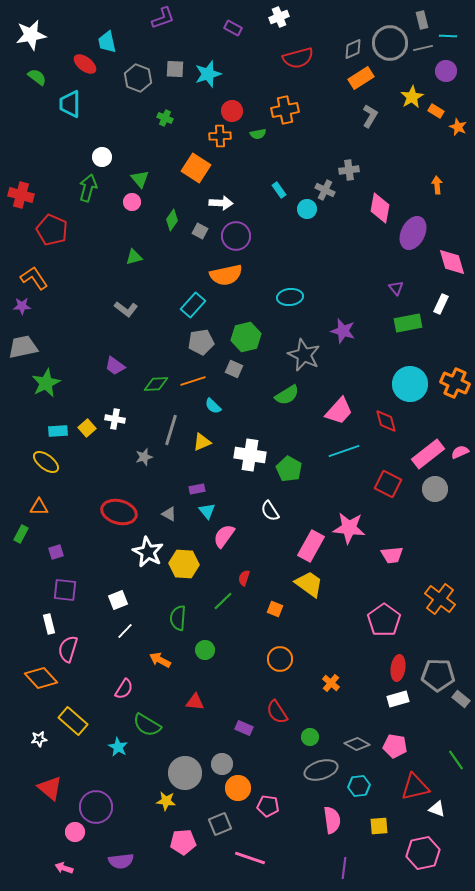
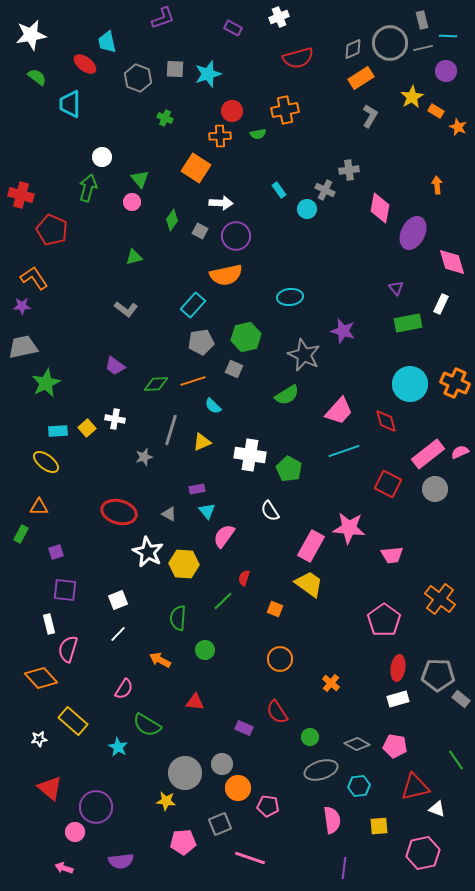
white line at (125, 631): moved 7 px left, 3 px down
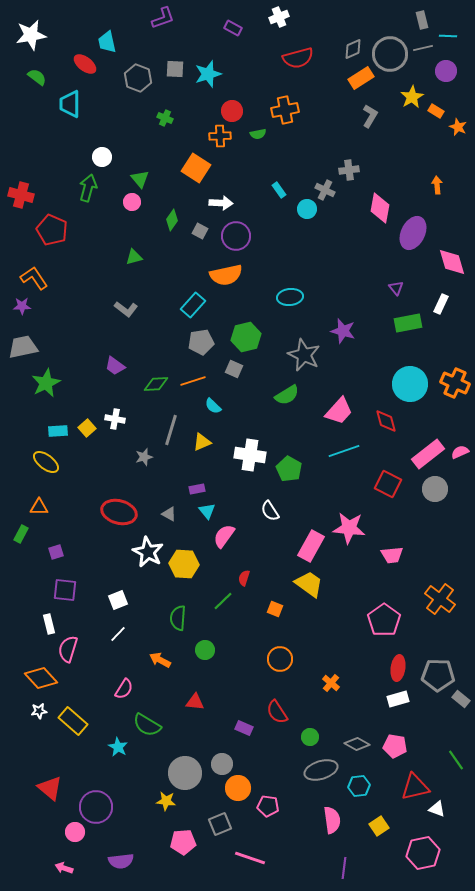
gray circle at (390, 43): moved 11 px down
white star at (39, 739): moved 28 px up
yellow square at (379, 826): rotated 30 degrees counterclockwise
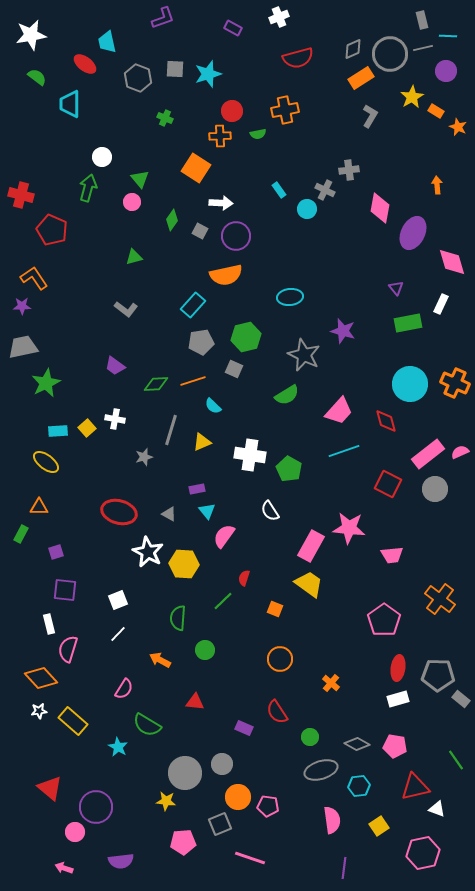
orange circle at (238, 788): moved 9 px down
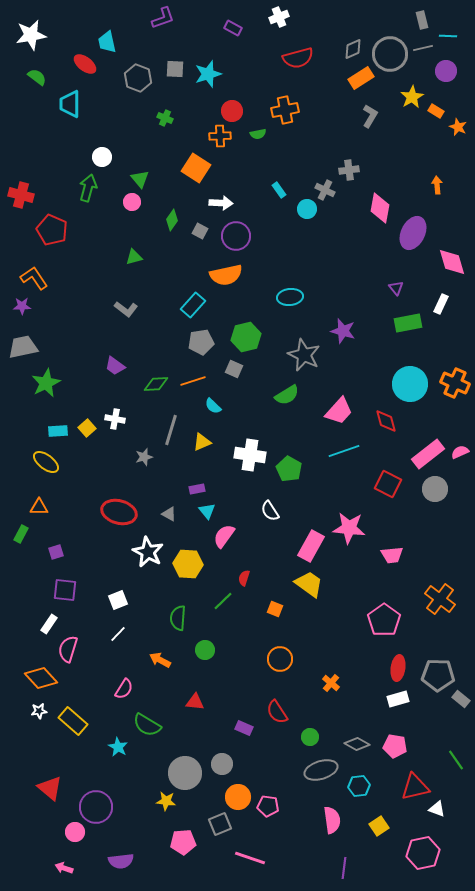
yellow hexagon at (184, 564): moved 4 px right
white rectangle at (49, 624): rotated 48 degrees clockwise
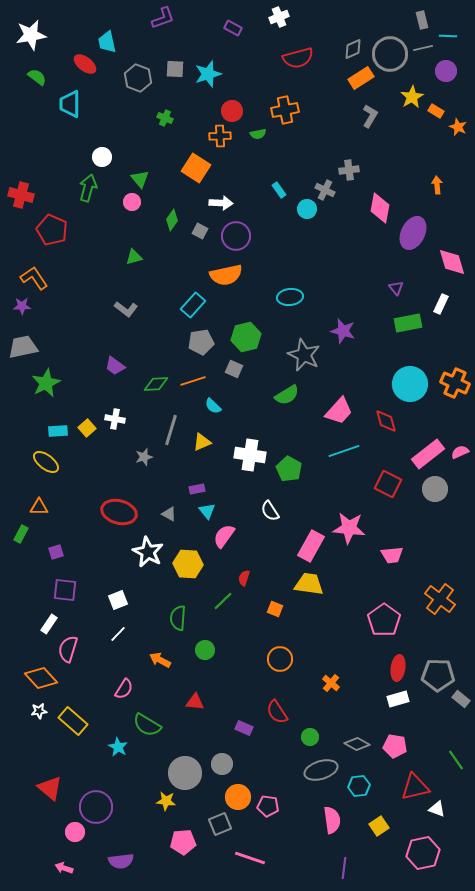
yellow trapezoid at (309, 584): rotated 28 degrees counterclockwise
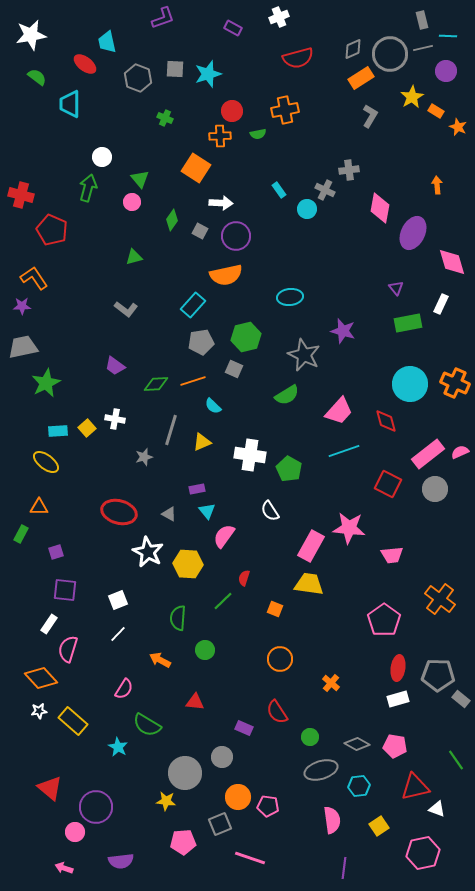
gray circle at (222, 764): moved 7 px up
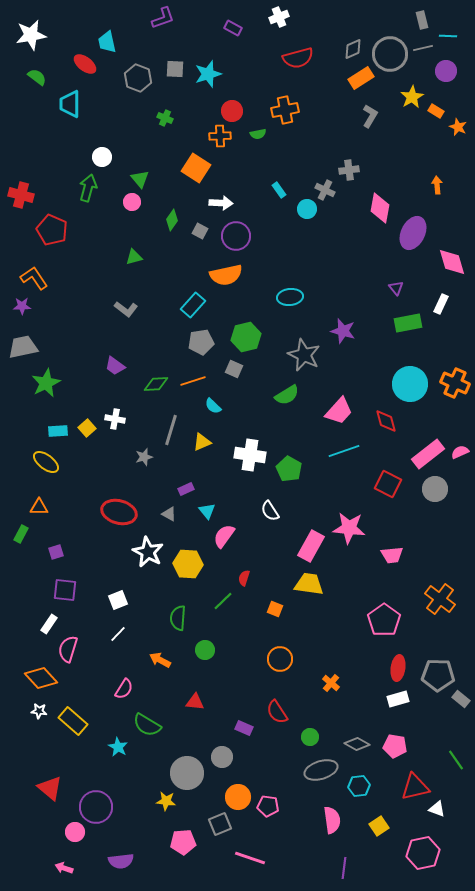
purple rectangle at (197, 489): moved 11 px left; rotated 14 degrees counterclockwise
white star at (39, 711): rotated 14 degrees clockwise
gray circle at (185, 773): moved 2 px right
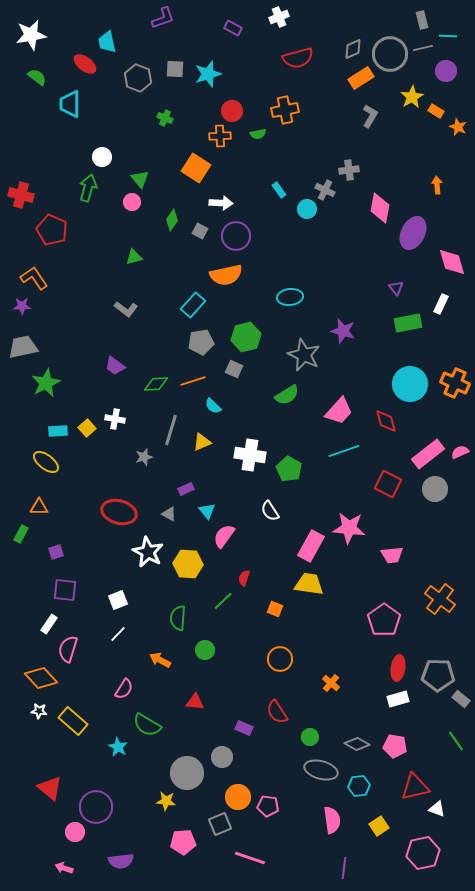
green line at (456, 760): moved 19 px up
gray ellipse at (321, 770): rotated 32 degrees clockwise
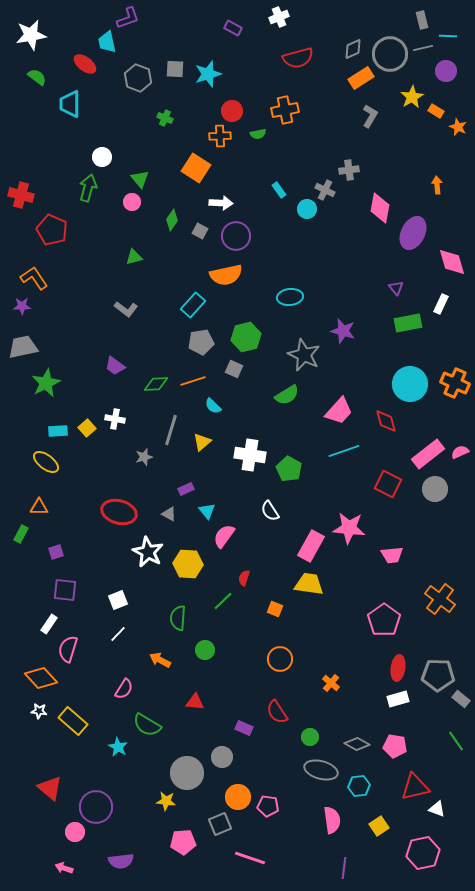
purple L-shape at (163, 18): moved 35 px left
yellow triangle at (202, 442): rotated 18 degrees counterclockwise
